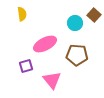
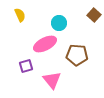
yellow semicircle: moved 2 px left, 1 px down; rotated 16 degrees counterclockwise
cyan circle: moved 16 px left
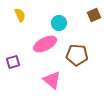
brown square: rotated 24 degrees clockwise
purple square: moved 13 px left, 4 px up
pink triangle: rotated 12 degrees counterclockwise
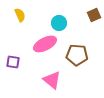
purple square: rotated 24 degrees clockwise
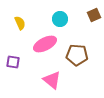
yellow semicircle: moved 8 px down
cyan circle: moved 1 px right, 4 px up
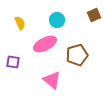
cyan circle: moved 3 px left, 1 px down
brown pentagon: rotated 20 degrees counterclockwise
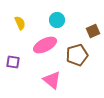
brown square: moved 1 px left, 16 px down
pink ellipse: moved 1 px down
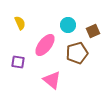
cyan circle: moved 11 px right, 5 px down
pink ellipse: rotated 25 degrees counterclockwise
brown pentagon: moved 2 px up
purple square: moved 5 px right
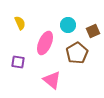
pink ellipse: moved 2 px up; rotated 15 degrees counterclockwise
brown pentagon: rotated 15 degrees counterclockwise
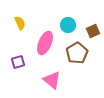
purple square: rotated 24 degrees counterclockwise
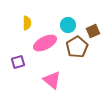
yellow semicircle: moved 7 px right; rotated 24 degrees clockwise
pink ellipse: rotated 40 degrees clockwise
brown pentagon: moved 6 px up
